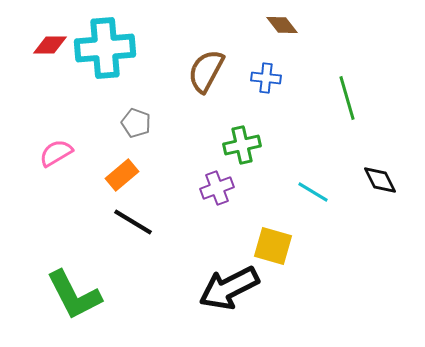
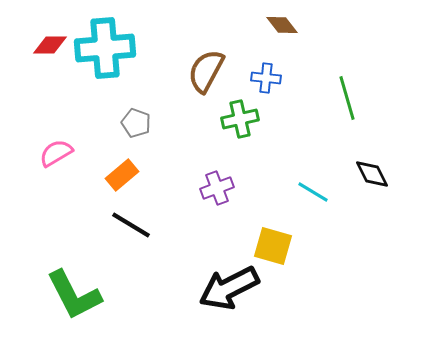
green cross: moved 2 px left, 26 px up
black diamond: moved 8 px left, 6 px up
black line: moved 2 px left, 3 px down
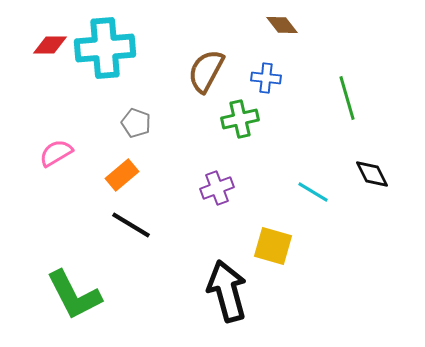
black arrow: moved 2 px left, 3 px down; rotated 102 degrees clockwise
